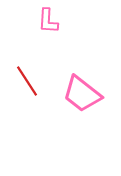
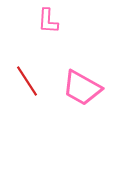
pink trapezoid: moved 6 px up; rotated 9 degrees counterclockwise
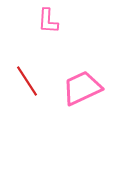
pink trapezoid: rotated 126 degrees clockwise
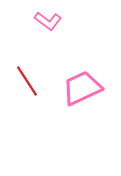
pink L-shape: rotated 56 degrees counterclockwise
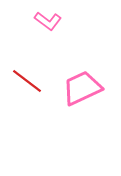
red line: rotated 20 degrees counterclockwise
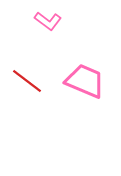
pink trapezoid: moved 3 px right, 7 px up; rotated 48 degrees clockwise
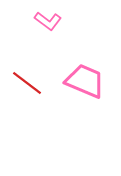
red line: moved 2 px down
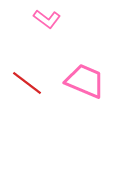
pink L-shape: moved 1 px left, 2 px up
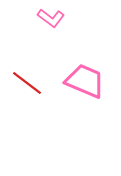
pink L-shape: moved 4 px right, 1 px up
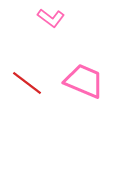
pink trapezoid: moved 1 px left
